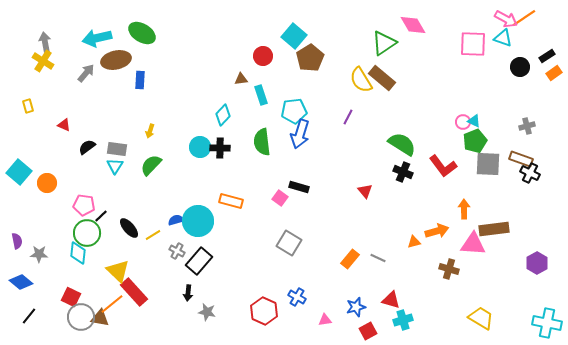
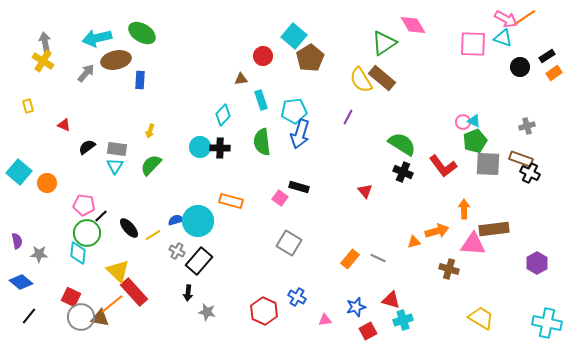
cyan rectangle at (261, 95): moved 5 px down
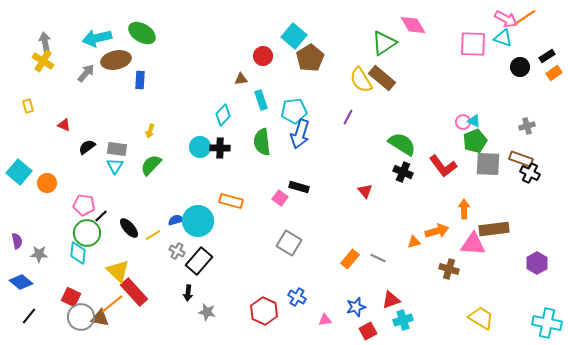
red triangle at (391, 300): rotated 36 degrees counterclockwise
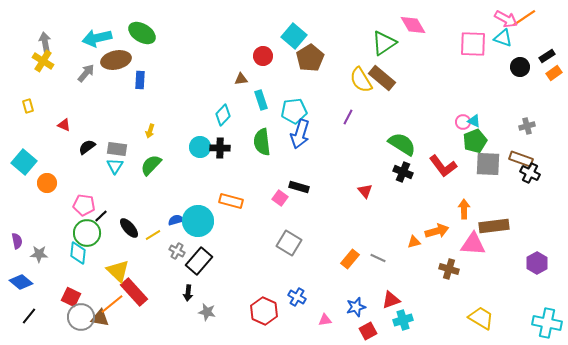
cyan square at (19, 172): moved 5 px right, 10 px up
brown rectangle at (494, 229): moved 3 px up
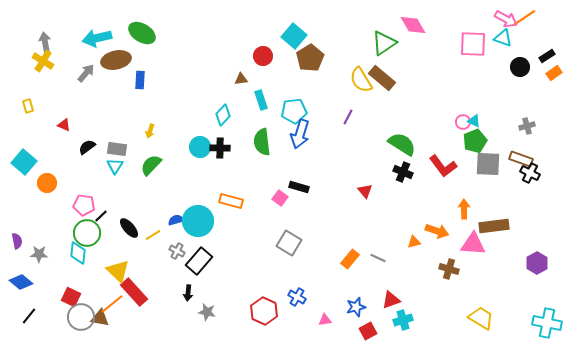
orange arrow at (437, 231): rotated 35 degrees clockwise
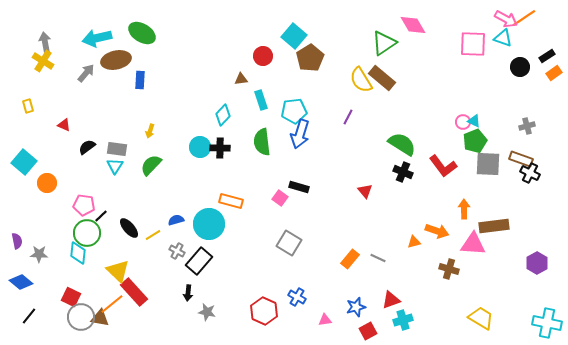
cyan circle at (198, 221): moved 11 px right, 3 px down
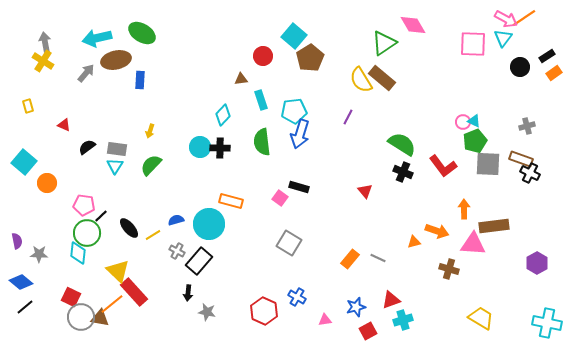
cyan triangle at (503, 38): rotated 48 degrees clockwise
black line at (29, 316): moved 4 px left, 9 px up; rotated 12 degrees clockwise
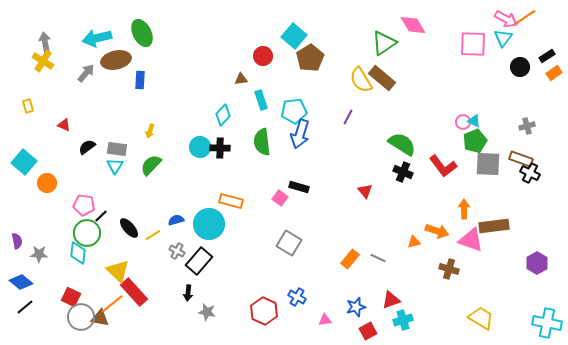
green ellipse at (142, 33): rotated 32 degrees clockwise
pink triangle at (473, 244): moved 2 px left, 4 px up; rotated 16 degrees clockwise
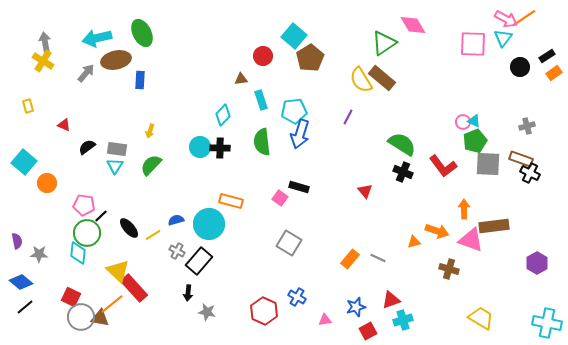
red rectangle at (134, 292): moved 4 px up
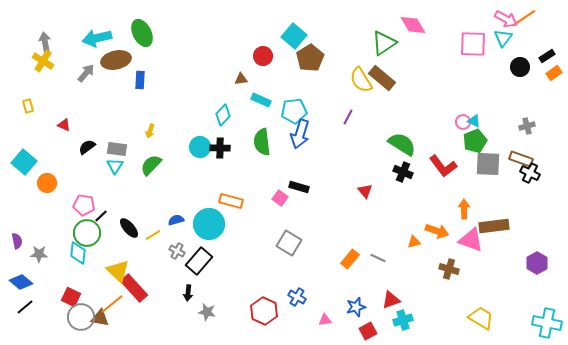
cyan rectangle at (261, 100): rotated 48 degrees counterclockwise
